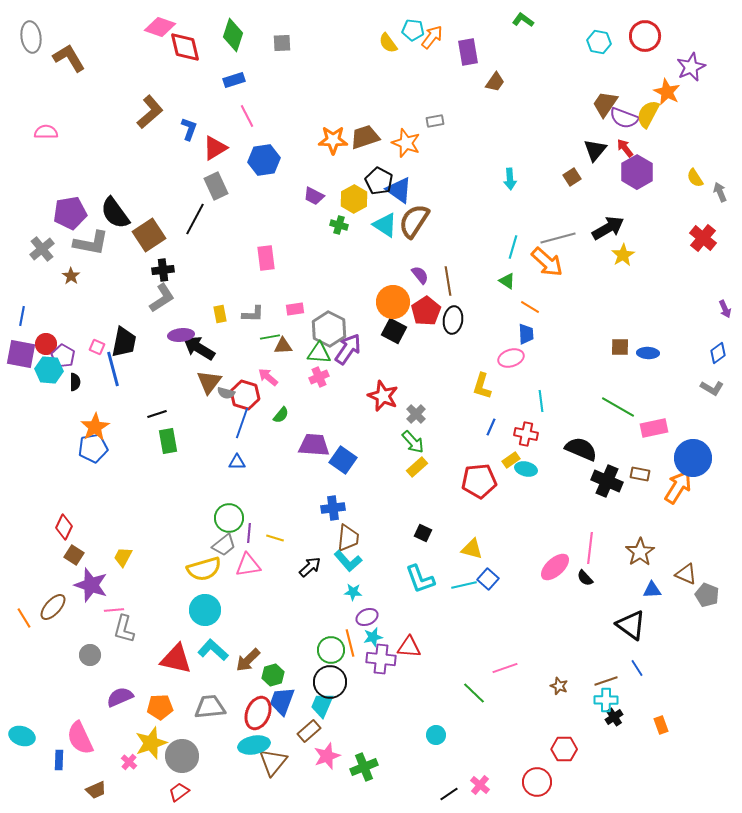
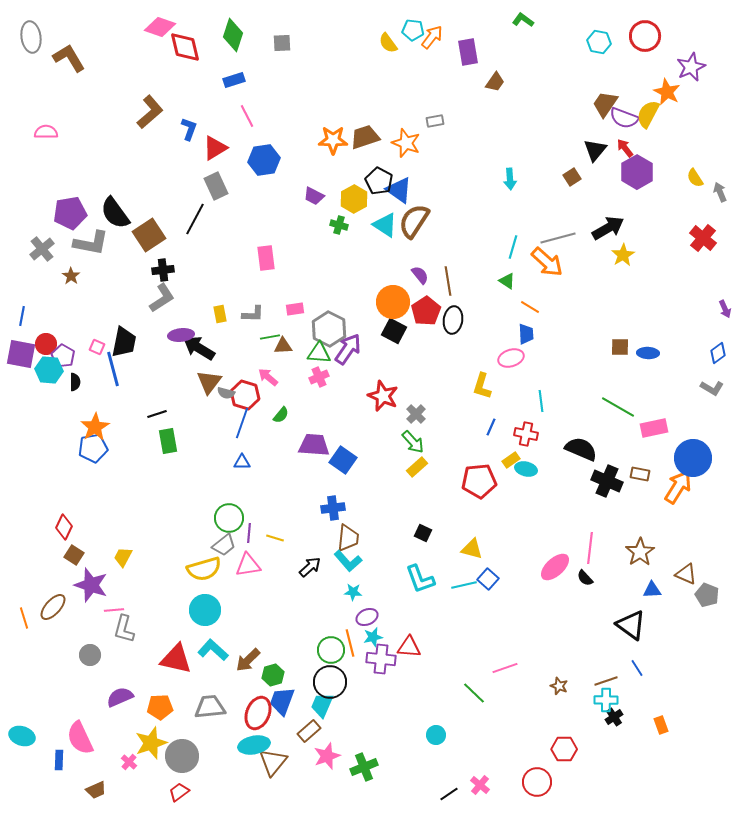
blue triangle at (237, 462): moved 5 px right
orange line at (24, 618): rotated 15 degrees clockwise
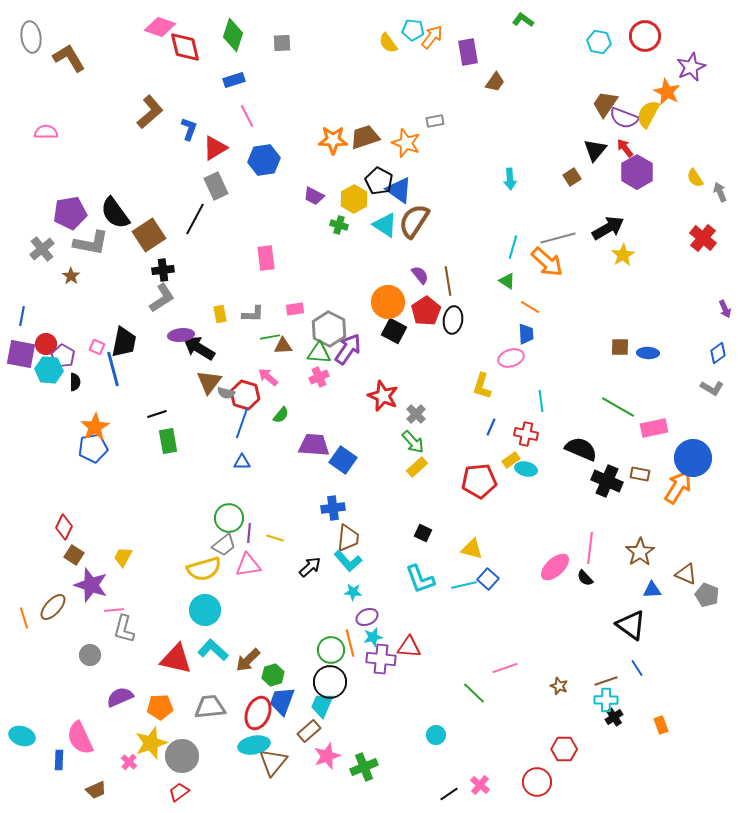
orange circle at (393, 302): moved 5 px left
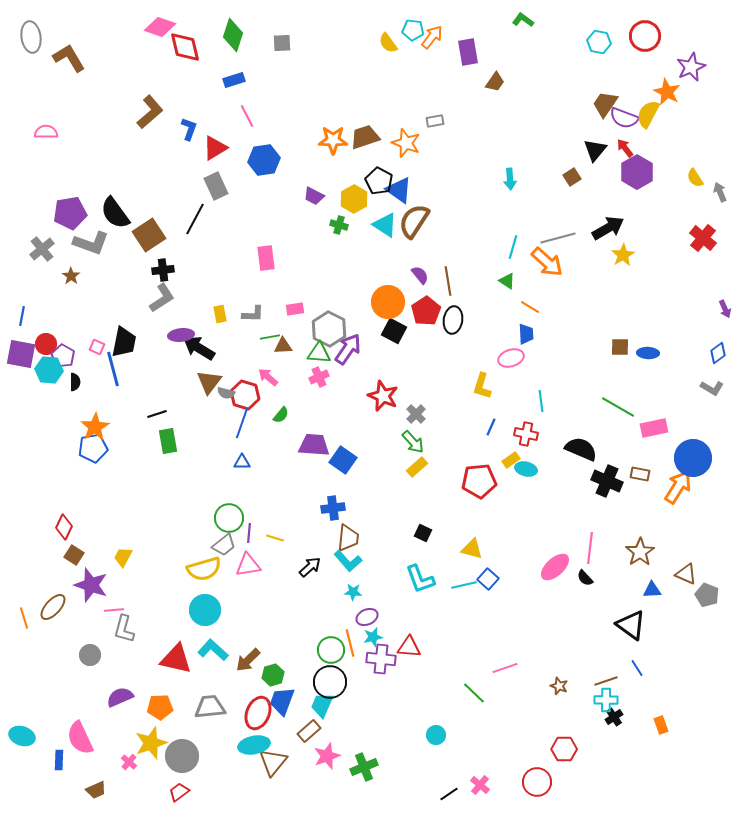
gray L-shape at (91, 243): rotated 9 degrees clockwise
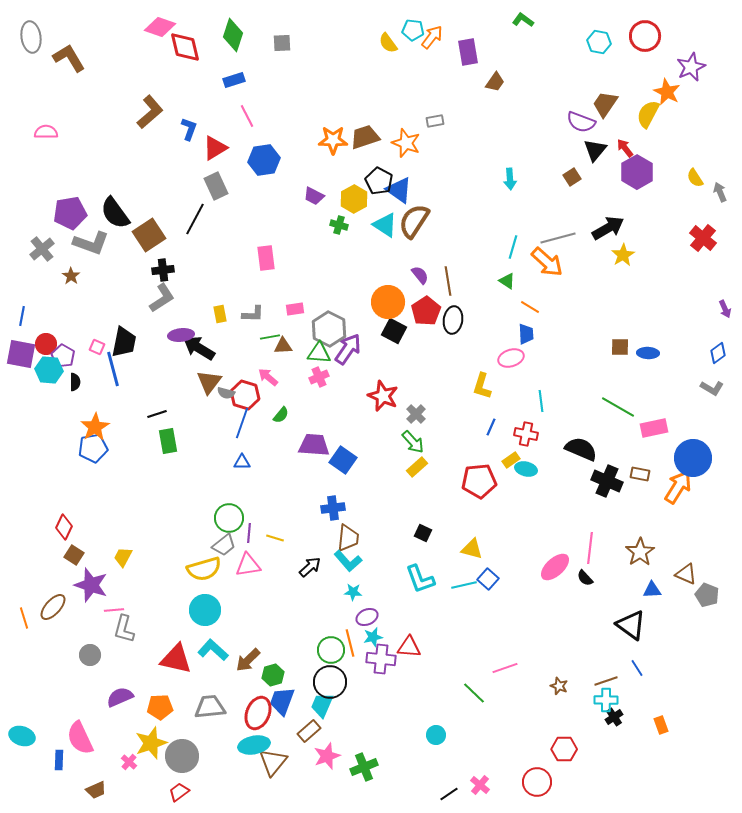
purple semicircle at (624, 118): moved 43 px left, 4 px down
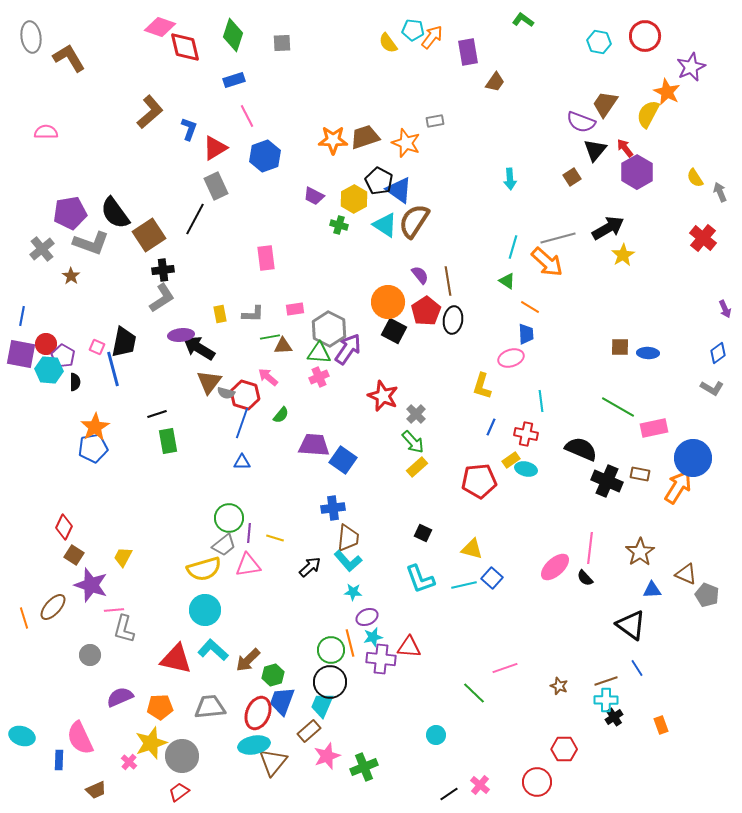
blue hexagon at (264, 160): moved 1 px right, 4 px up; rotated 12 degrees counterclockwise
blue square at (488, 579): moved 4 px right, 1 px up
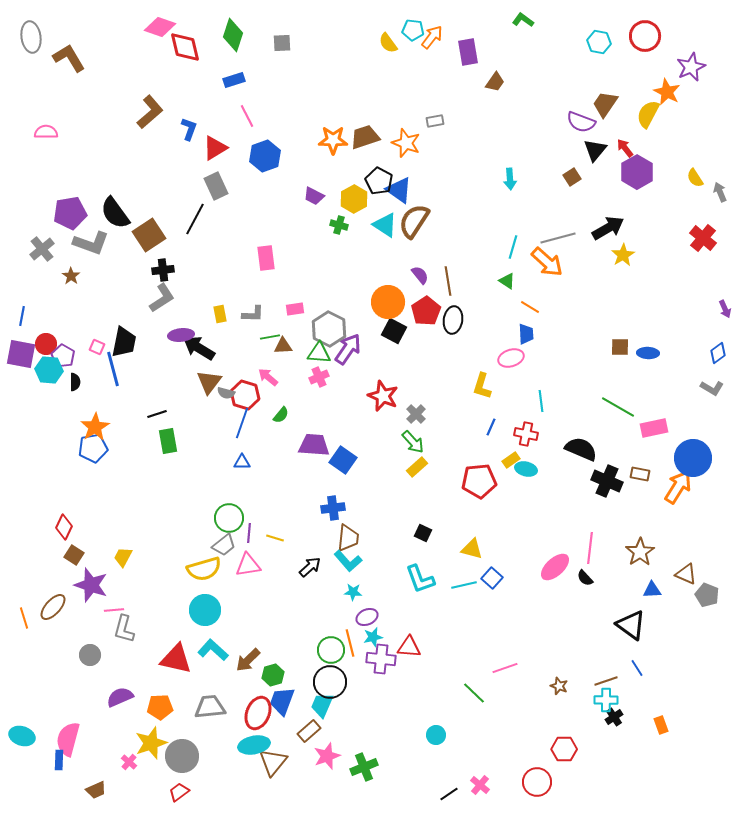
pink semicircle at (80, 738): moved 12 px left, 1 px down; rotated 40 degrees clockwise
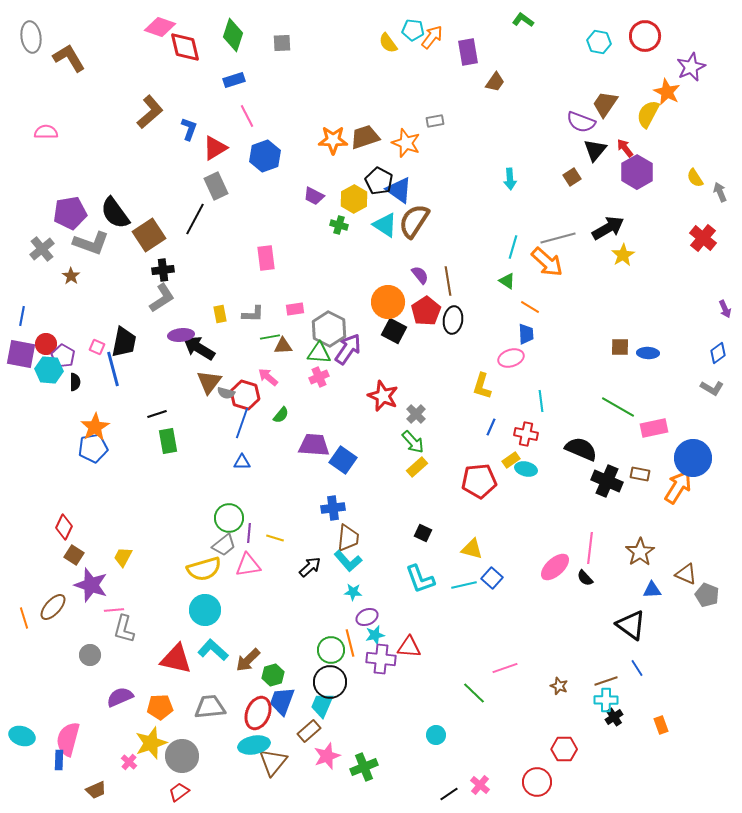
cyan star at (373, 637): moved 2 px right, 2 px up
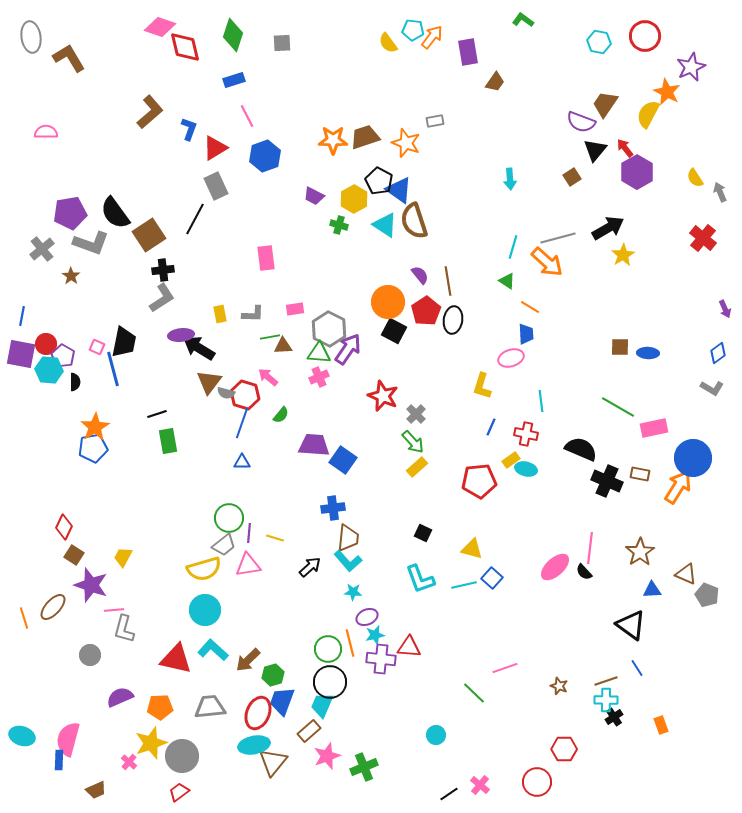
brown semicircle at (414, 221): rotated 51 degrees counterclockwise
black semicircle at (585, 578): moved 1 px left, 6 px up
green circle at (331, 650): moved 3 px left, 1 px up
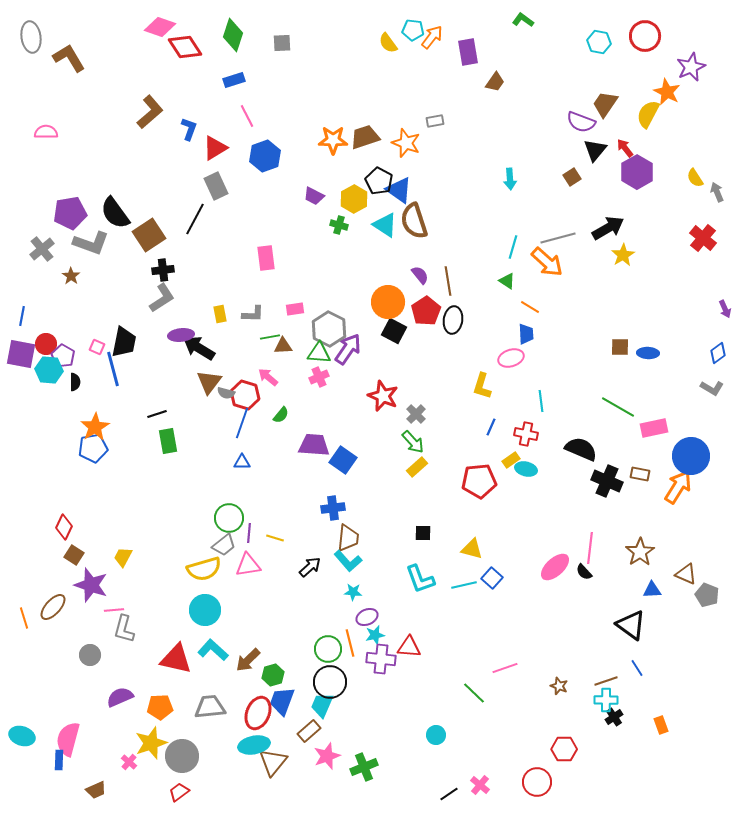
red diamond at (185, 47): rotated 20 degrees counterclockwise
gray arrow at (720, 192): moved 3 px left
blue circle at (693, 458): moved 2 px left, 2 px up
black square at (423, 533): rotated 24 degrees counterclockwise
